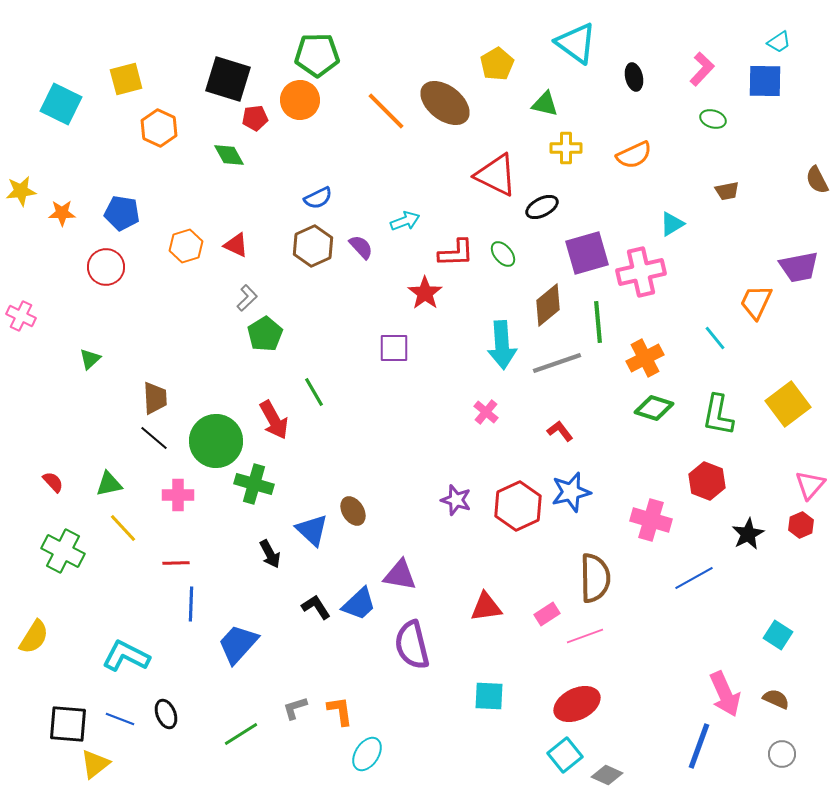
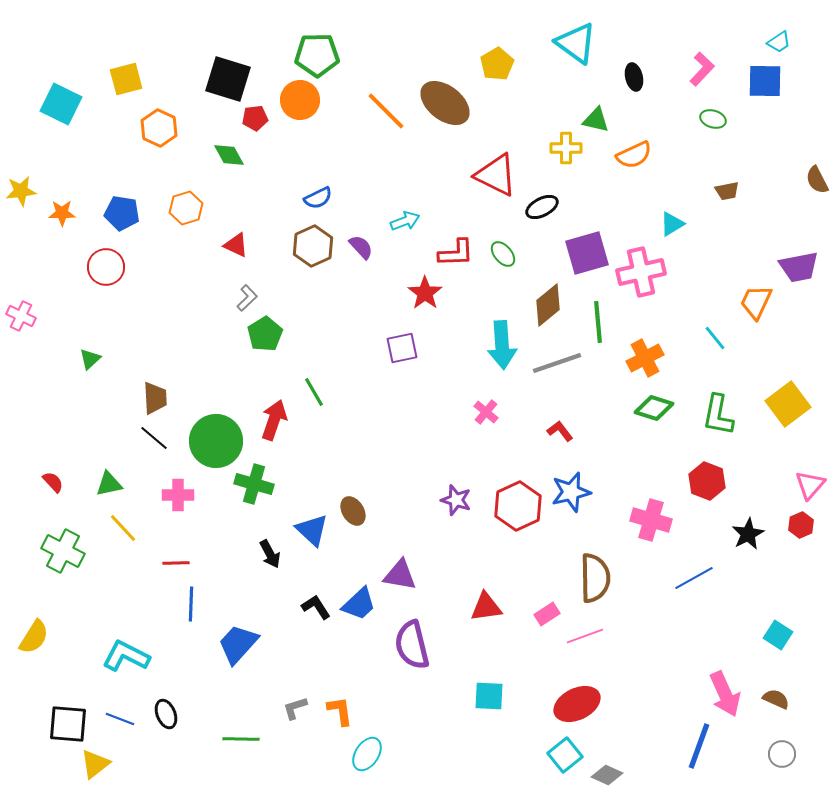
green triangle at (545, 104): moved 51 px right, 16 px down
orange hexagon at (186, 246): moved 38 px up
purple square at (394, 348): moved 8 px right; rotated 12 degrees counterclockwise
red arrow at (274, 420): rotated 132 degrees counterclockwise
green line at (241, 734): moved 5 px down; rotated 33 degrees clockwise
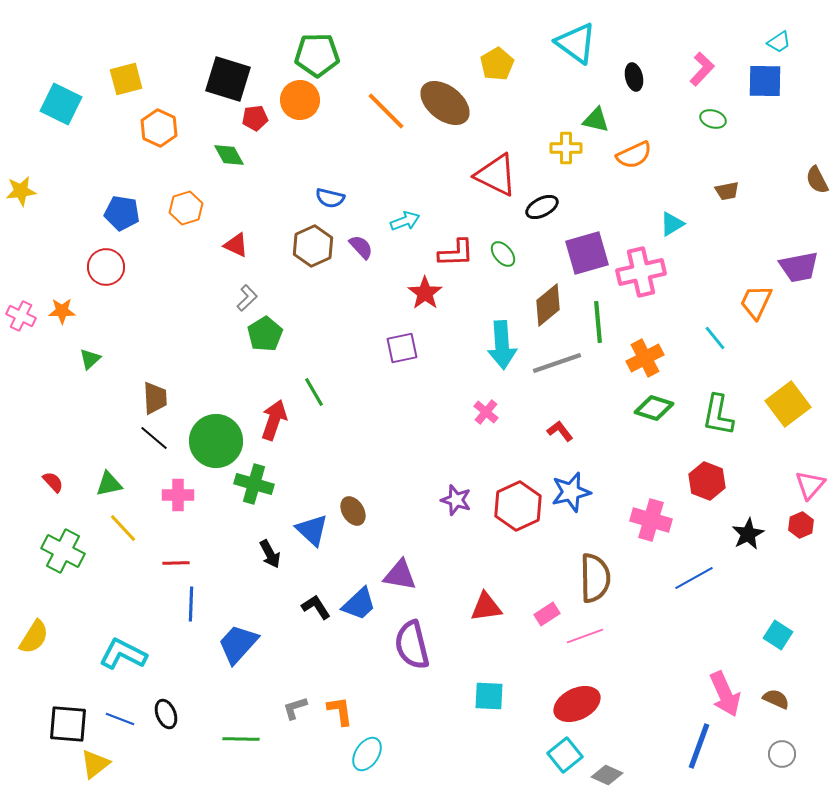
blue semicircle at (318, 198): moved 12 px right; rotated 40 degrees clockwise
orange star at (62, 213): moved 98 px down
cyan L-shape at (126, 656): moved 3 px left, 2 px up
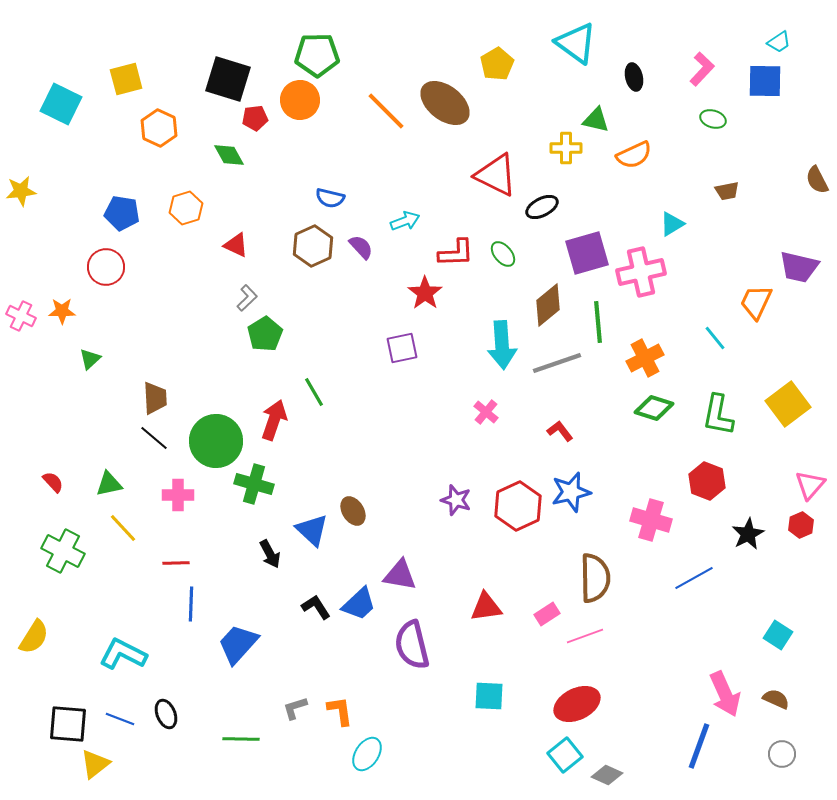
purple trapezoid at (799, 267): rotated 24 degrees clockwise
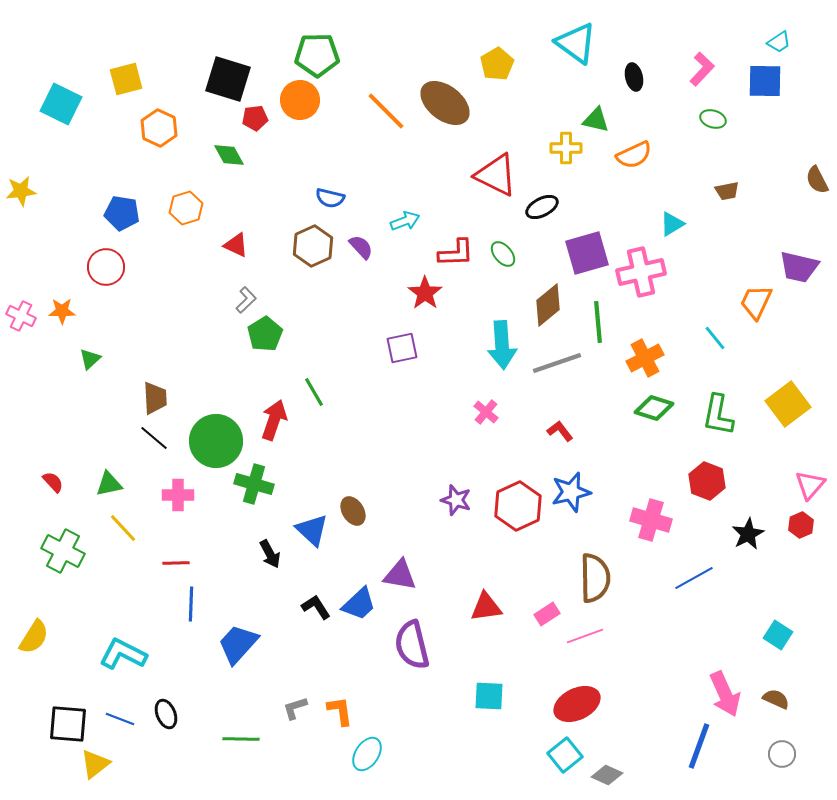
gray L-shape at (247, 298): moved 1 px left, 2 px down
